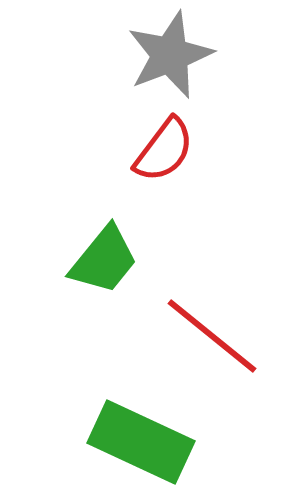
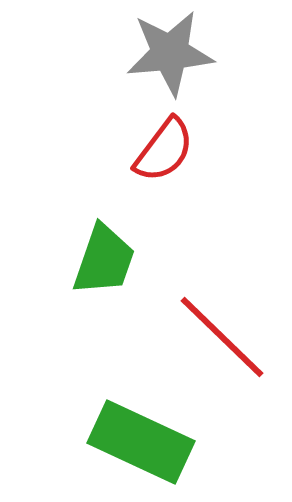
gray star: moved 2 px up; rotated 16 degrees clockwise
green trapezoid: rotated 20 degrees counterclockwise
red line: moved 10 px right, 1 px down; rotated 5 degrees clockwise
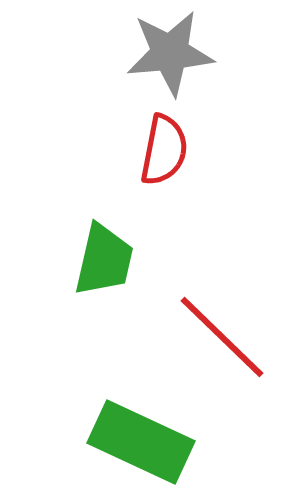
red semicircle: rotated 26 degrees counterclockwise
green trapezoid: rotated 6 degrees counterclockwise
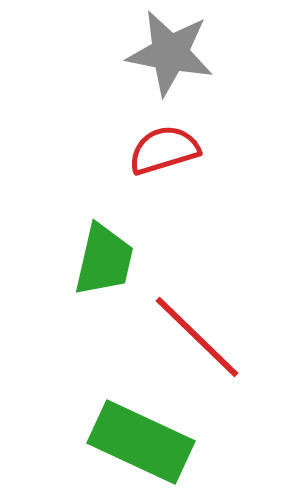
gray star: rotated 16 degrees clockwise
red semicircle: rotated 118 degrees counterclockwise
red line: moved 25 px left
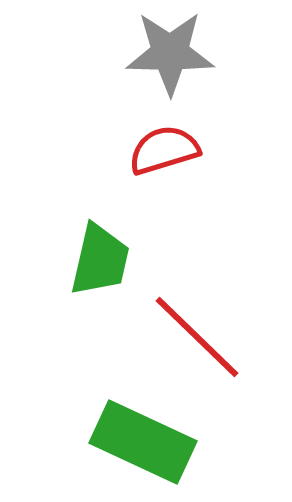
gray star: rotated 10 degrees counterclockwise
green trapezoid: moved 4 px left
green rectangle: moved 2 px right
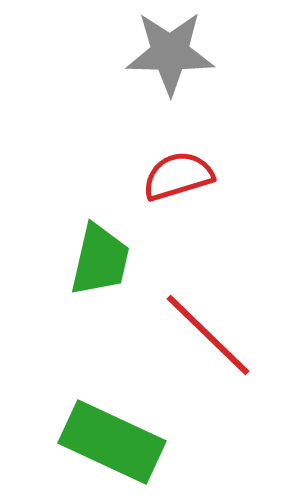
red semicircle: moved 14 px right, 26 px down
red line: moved 11 px right, 2 px up
green rectangle: moved 31 px left
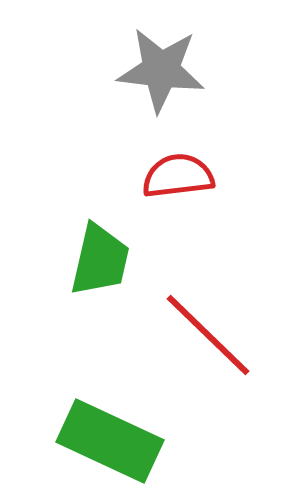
gray star: moved 9 px left, 17 px down; rotated 6 degrees clockwise
red semicircle: rotated 10 degrees clockwise
green rectangle: moved 2 px left, 1 px up
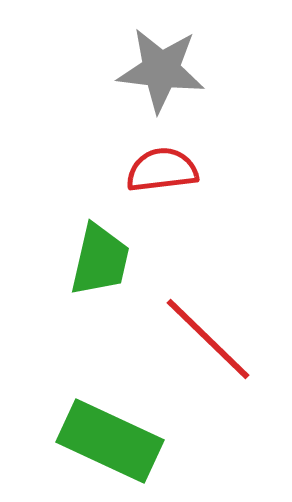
red semicircle: moved 16 px left, 6 px up
red line: moved 4 px down
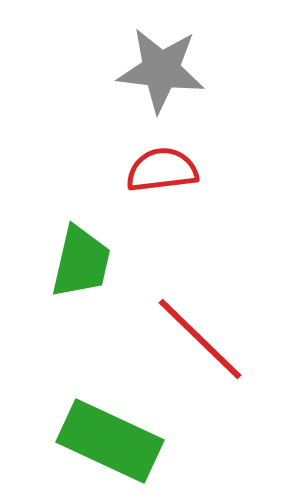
green trapezoid: moved 19 px left, 2 px down
red line: moved 8 px left
